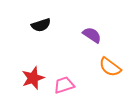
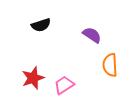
orange semicircle: moved 2 px up; rotated 50 degrees clockwise
pink trapezoid: rotated 15 degrees counterclockwise
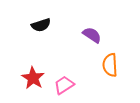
red star: rotated 20 degrees counterclockwise
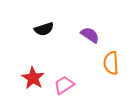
black semicircle: moved 3 px right, 4 px down
purple semicircle: moved 2 px left
orange semicircle: moved 1 px right, 2 px up
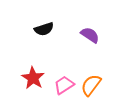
orange semicircle: moved 20 px left, 22 px down; rotated 40 degrees clockwise
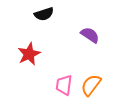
black semicircle: moved 15 px up
red star: moved 4 px left, 24 px up; rotated 15 degrees clockwise
pink trapezoid: rotated 50 degrees counterclockwise
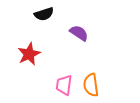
purple semicircle: moved 11 px left, 2 px up
orange semicircle: rotated 45 degrees counterclockwise
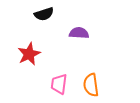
purple semicircle: rotated 30 degrees counterclockwise
pink trapezoid: moved 5 px left, 1 px up
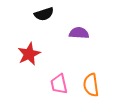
pink trapezoid: rotated 20 degrees counterclockwise
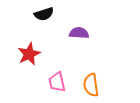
pink trapezoid: moved 2 px left, 2 px up
